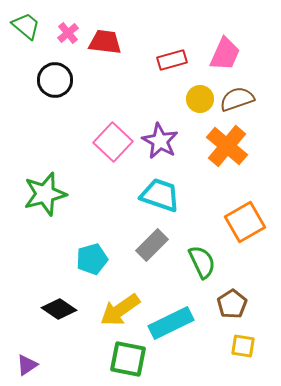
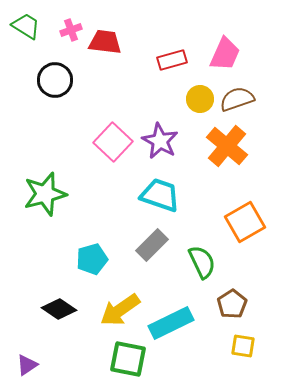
green trapezoid: rotated 8 degrees counterclockwise
pink cross: moved 3 px right, 3 px up; rotated 20 degrees clockwise
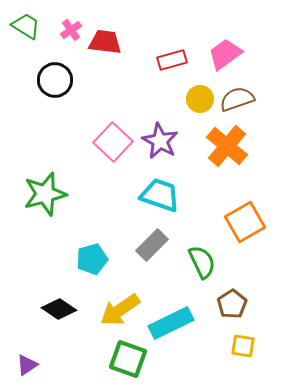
pink cross: rotated 15 degrees counterclockwise
pink trapezoid: rotated 150 degrees counterclockwise
green square: rotated 9 degrees clockwise
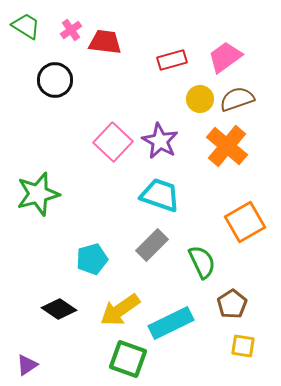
pink trapezoid: moved 3 px down
green star: moved 7 px left
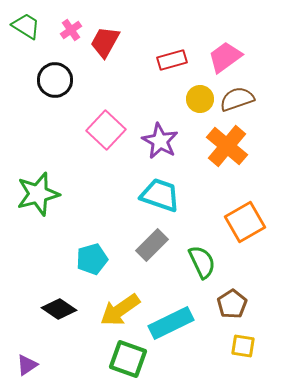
red trapezoid: rotated 68 degrees counterclockwise
pink square: moved 7 px left, 12 px up
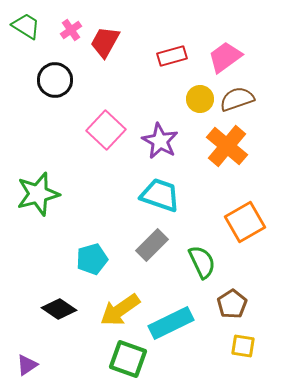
red rectangle: moved 4 px up
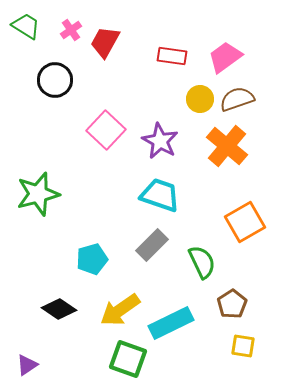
red rectangle: rotated 24 degrees clockwise
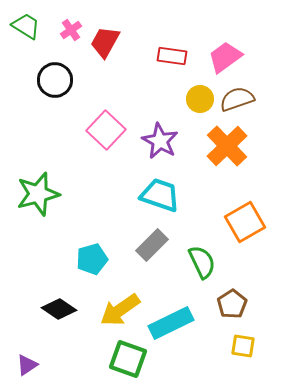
orange cross: rotated 6 degrees clockwise
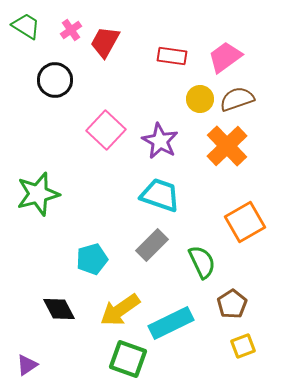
black diamond: rotated 28 degrees clockwise
yellow square: rotated 30 degrees counterclockwise
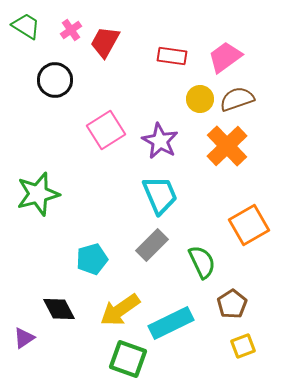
pink square: rotated 15 degrees clockwise
cyan trapezoid: rotated 48 degrees clockwise
orange square: moved 4 px right, 3 px down
purple triangle: moved 3 px left, 27 px up
